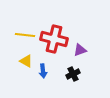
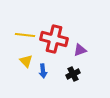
yellow triangle: rotated 16 degrees clockwise
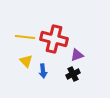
yellow line: moved 2 px down
purple triangle: moved 3 px left, 5 px down
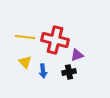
red cross: moved 1 px right, 1 px down
yellow triangle: moved 1 px left, 1 px down
black cross: moved 4 px left, 2 px up; rotated 16 degrees clockwise
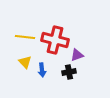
blue arrow: moved 1 px left, 1 px up
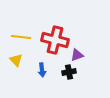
yellow line: moved 4 px left
yellow triangle: moved 9 px left, 2 px up
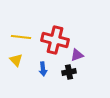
blue arrow: moved 1 px right, 1 px up
